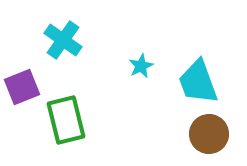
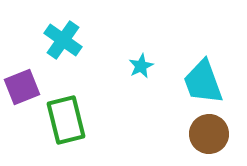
cyan trapezoid: moved 5 px right
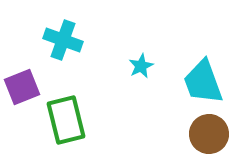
cyan cross: rotated 15 degrees counterclockwise
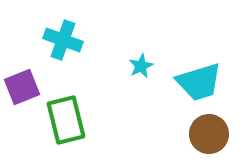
cyan trapezoid: moved 4 px left; rotated 87 degrees counterclockwise
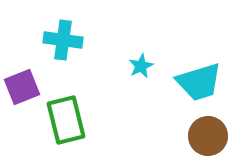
cyan cross: rotated 12 degrees counterclockwise
brown circle: moved 1 px left, 2 px down
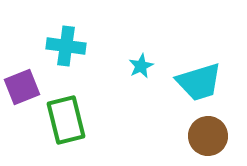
cyan cross: moved 3 px right, 6 px down
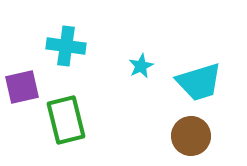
purple square: rotated 9 degrees clockwise
brown circle: moved 17 px left
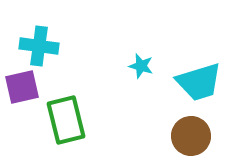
cyan cross: moved 27 px left
cyan star: rotated 30 degrees counterclockwise
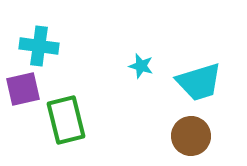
purple square: moved 1 px right, 2 px down
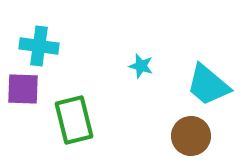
cyan trapezoid: moved 9 px right, 3 px down; rotated 57 degrees clockwise
purple square: rotated 15 degrees clockwise
green rectangle: moved 8 px right
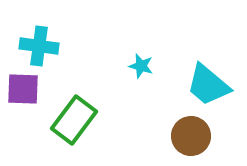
green rectangle: rotated 51 degrees clockwise
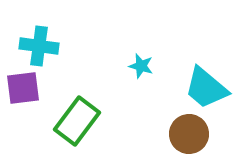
cyan trapezoid: moved 2 px left, 3 px down
purple square: moved 1 px up; rotated 9 degrees counterclockwise
green rectangle: moved 3 px right, 1 px down
brown circle: moved 2 px left, 2 px up
